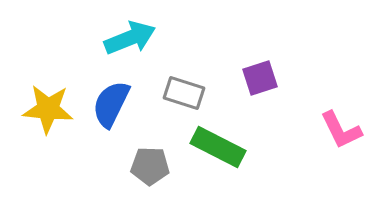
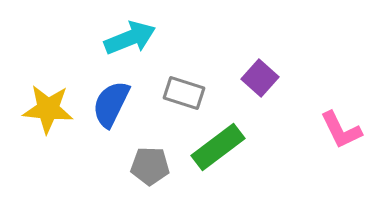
purple square: rotated 30 degrees counterclockwise
green rectangle: rotated 64 degrees counterclockwise
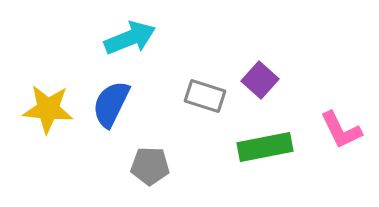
purple square: moved 2 px down
gray rectangle: moved 21 px right, 3 px down
green rectangle: moved 47 px right; rotated 26 degrees clockwise
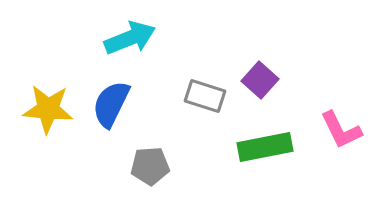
gray pentagon: rotated 6 degrees counterclockwise
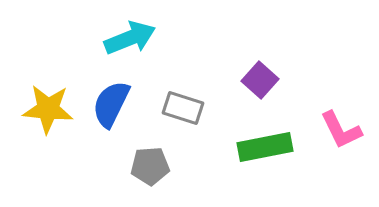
gray rectangle: moved 22 px left, 12 px down
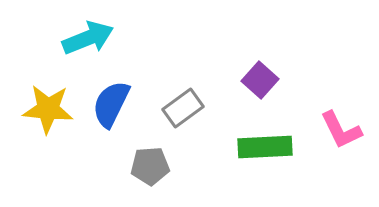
cyan arrow: moved 42 px left
gray rectangle: rotated 54 degrees counterclockwise
green rectangle: rotated 8 degrees clockwise
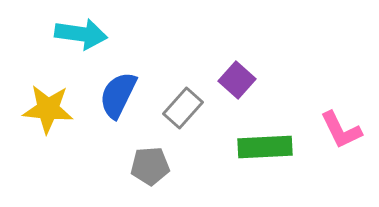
cyan arrow: moved 7 px left, 4 px up; rotated 30 degrees clockwise
purple square: moved 23 px left
blue semicircle: moved 7 px right, 9 px up
gray rectangle: rotated 12 degrees counterclockwise
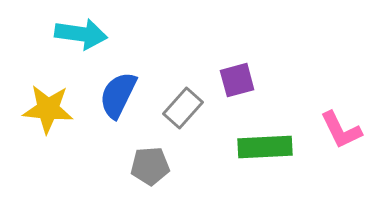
purple square: rotated 33 degrees clockwise
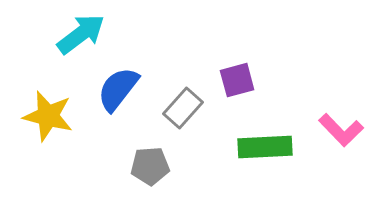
cyan arrow: rotated 45 degrees counterclockwise
blue semicircle: moved 6 px up; rotated 12 degrees clockwise
yellow star: moved 7 px down; rotated 9 degrees clockwise
pink L-shape: rotated 18 degrees counterclockwise
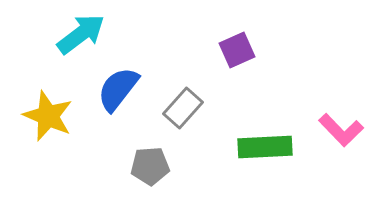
purple square: moved 30 px up; rotated 9 degrees counterclockwise
yellow star: rotated 9 degrees clockwise
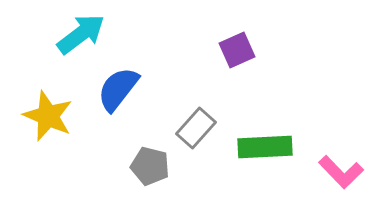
gray rectangle: moved 13 px right, 20 px down
pink L-shape: moved 42 px down
gray pentagon: rotated 18 degrees clockwise
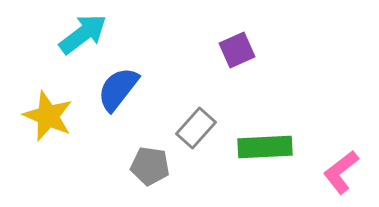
cyan arrow: moved 2 px right
gray pentagon: rotated 6 degrees counterclockwise
pink L-shape: rotated 96 degrees clockwise
